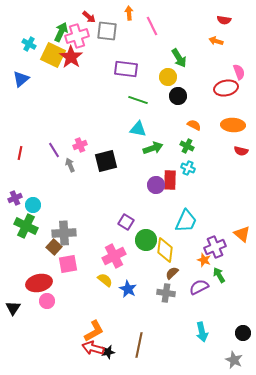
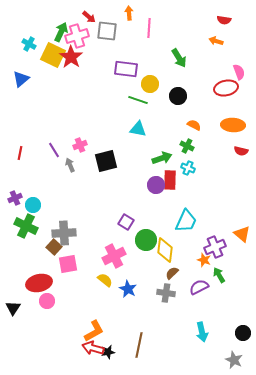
pink line at (152, 26): moved 3 px left, 2 px down; rotated 30 degrees clockwise
yellow circle at (168, 77): moved 18 px left, 7 px down
green arrow at (153, 148): moved 9 px right, 10 px down
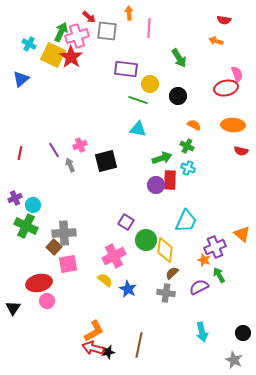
pink semicircle at (239, 72): moved 2 px left, 2 px down
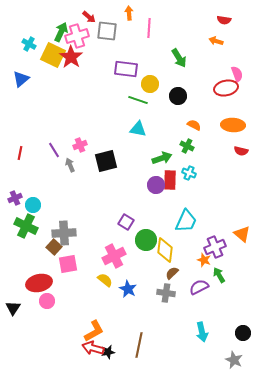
cyan cross at (188, 168): moved 1 px right, 5 px down
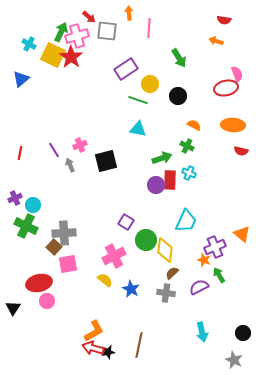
purple rectangle at (126, 69): rotated 40 degrees counterclockwise
blue star at (128, 289): moved 3 px right
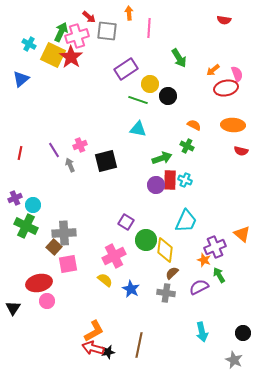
orange arrow at (216, 41): moved 3 px left, 29 px down; rotated 56 degrees counterclockwise
black circle at (178, 96): moved 10 px left
cyan cross at (189, 173): moved 4 px left, 7 px down
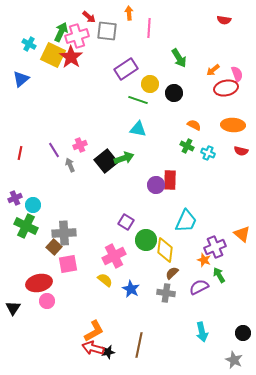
black circle at (168, 96): moved 6 px right, 3 px up
green arrow at (162, 158): moved 38 px left
black square at (106, 161): rotated 25 degrees counterclockwise
cyan cross at (185, 180): moved 23 px right, 27 px up
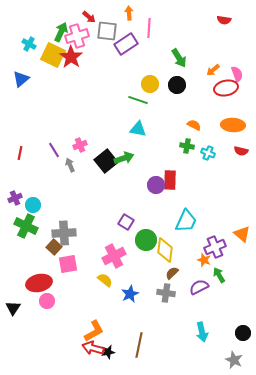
purple rectangle at (126, 69): moved 25 px up
black circle at (174, 93): moved 3 px right, 8 px up
green cross at (187, 146): rotated 16 degrees counterclockwise
blue star at (131, 289): moved 1 px left, 5 px down; rotated 18 degrees clockwise
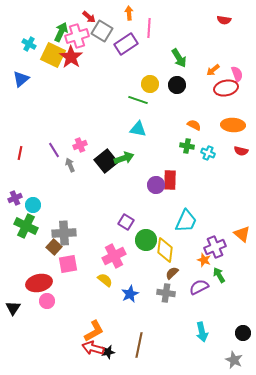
gray square at (107, 31): moved 5 px left; rotated 25 degrees clockwise
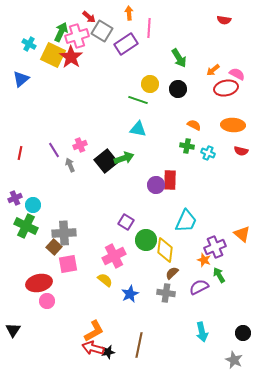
pink semicircle at (237, 74): rotated 42 degrees counterclockwise
black circle at (177, 85): moved 1 px right, 4 px down
black triangle at (13, 308): moved 22 px down
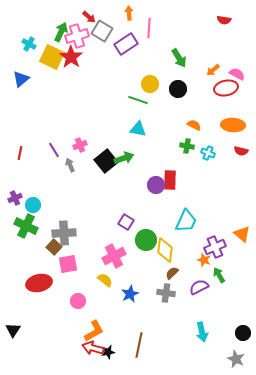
yellow square at (53, 55): moved 1 px left, 2 px down
pink circle at (47, 301): moved 31 px right
gray star at (234, 360): moved 2 px right, 1 px up
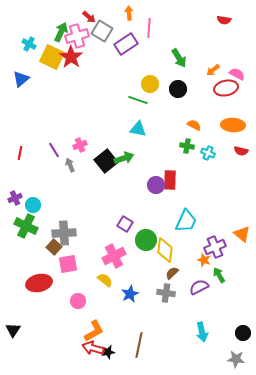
purple square at (126, 222): moved 1 px left, 2 px down
gray star at (236, 359): rotated 18 degrees counterclockwise
